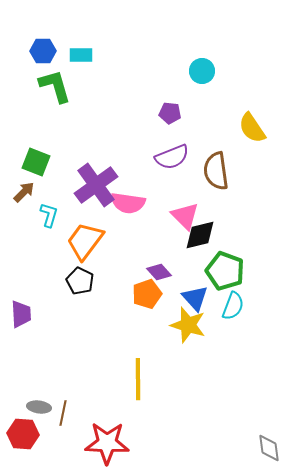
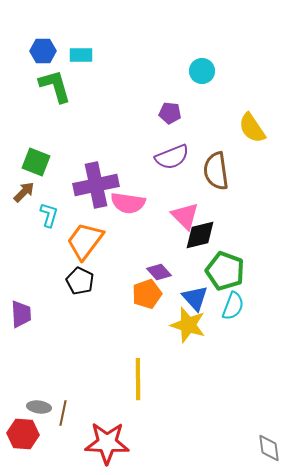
purple cross: rotated 24 degrees clockwise
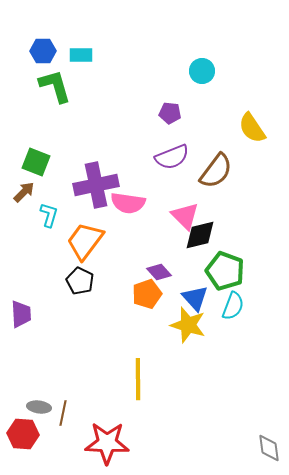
brown semicircle: rotated 135 degrees counterclockwise
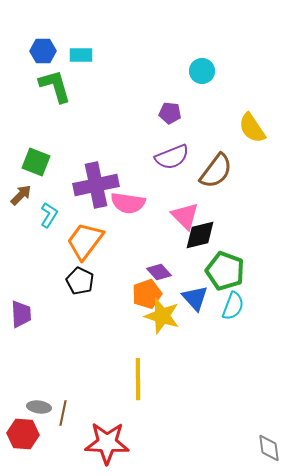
brown arrow: moved 3 px left, 3 px down
cyan L-shape: rotated 15 degrees clockwise
yellow star: moved 26 px left, 9 px up
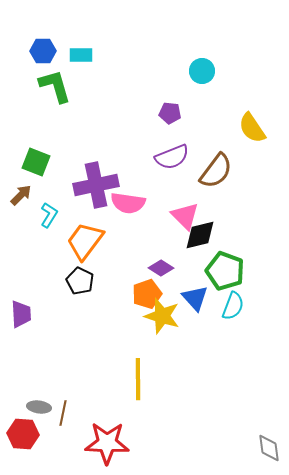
purple diamond: moved 2 px right, 4 px up; rotated 15 degrees counterclockwise
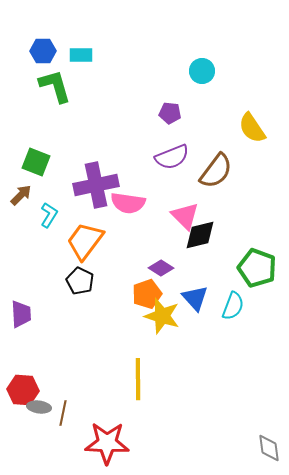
green pentagon: moved 32 px right, 3 px up
red hexagon: moved 44 px up
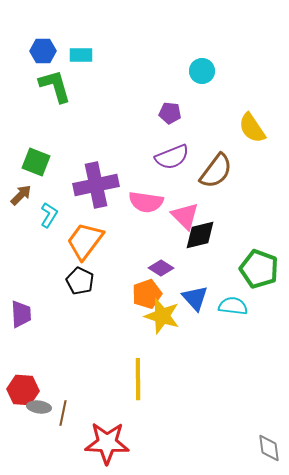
pink semicircle: moved 18 px right, 1 px up
green pentagon: moved 2 px right, 1 px down
cyan semicircle: rotated 104 degrees counterclockwise
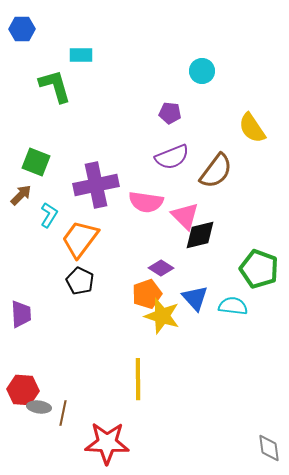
blue hexagon: moved 21 px left, 22 px up
orange trapezoid: moved 5 px left, 2 px up
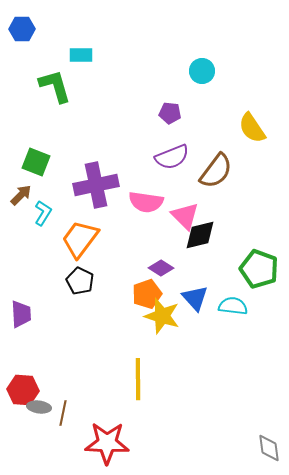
cyan L-shape: moved 6 px left, 2 px up
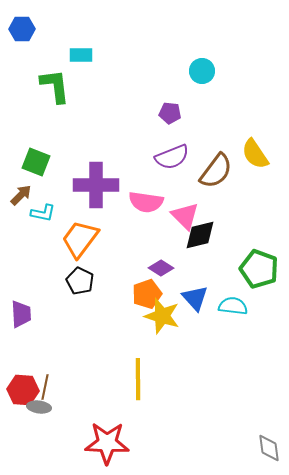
green L-shape: rotated 9 degrees clockwise
yellow semicircle: moved 3 px right, 26 px down
purple cross: rotated 12 degrees clockwise
cyan L-shape: rotated 70 degrees clockwise
brown line: moved 18 px left, 26 px up
